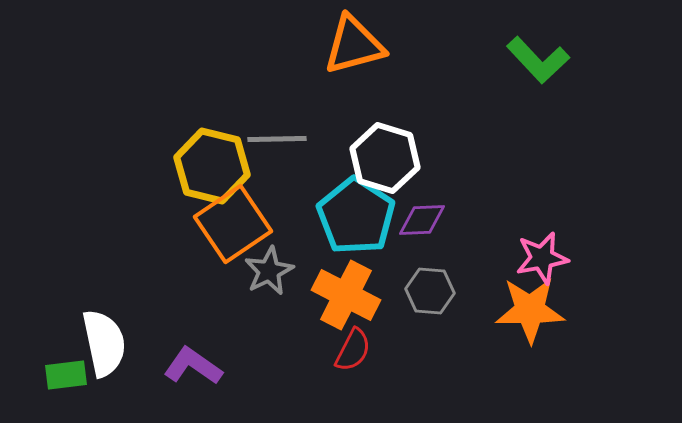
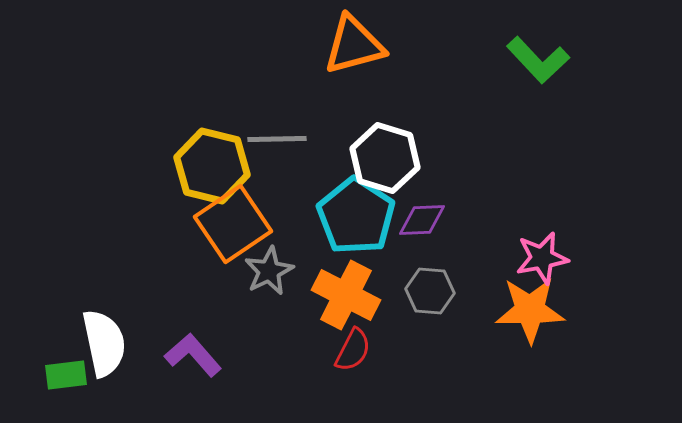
purple L-shape: moved 11 px up; rotated 14 degrees clockwise
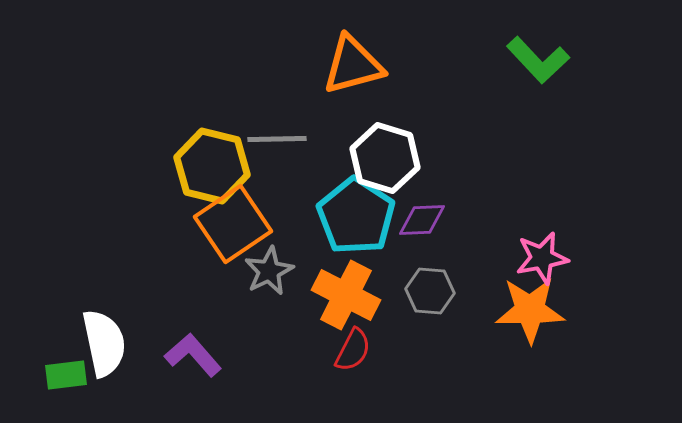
orange triangle: moved 1 px left, 20 px down
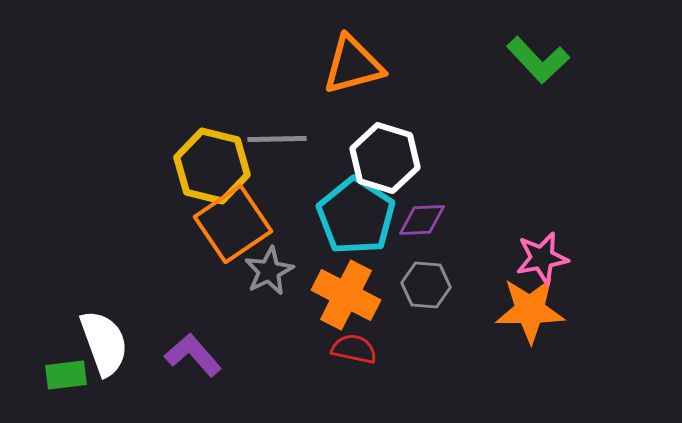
gray hexagon: moved 4 px left, 6 px up
white semicircle: rotated 8 degrees counterclockwise
red semicircle: moved 1 px right, 1 px up; rotated 105 degrees counterclockwise
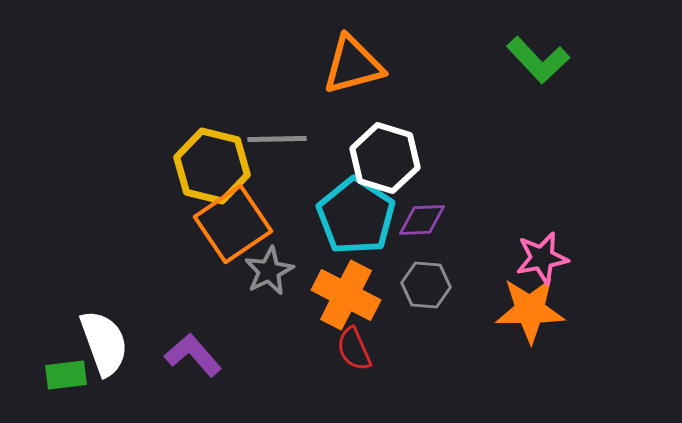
red semicircle: rotated 126 degrees counterclockwise
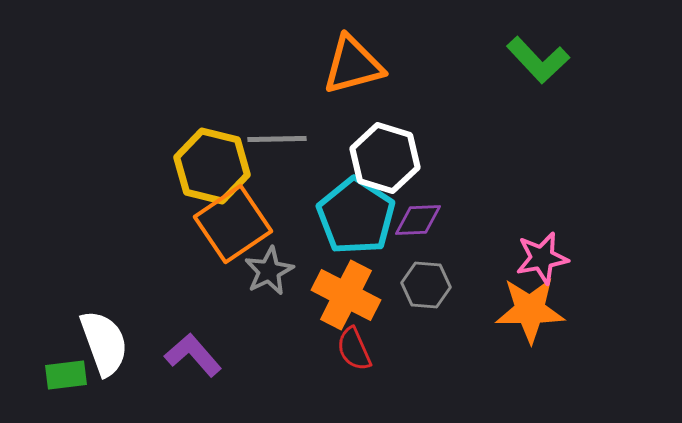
purple diamond: moved 4 px left
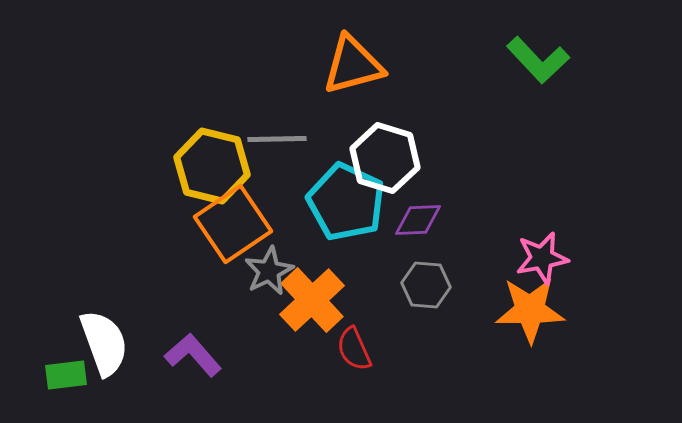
cyan pentagon: moved 10 px left, 14 px up; rotated 8 degrees counterclockwise
orange cross: moved 34 px left, 5 px down; rotated 20 degrees clockwise
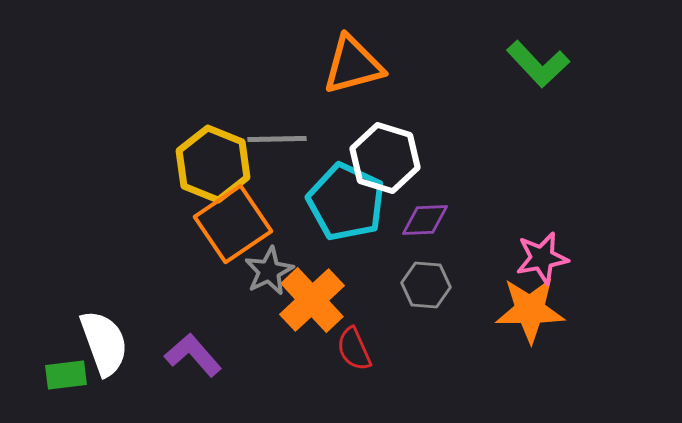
green L-shape: moved 4 px down
yellow hexagon: moved 1 px right, 2 px up; rotated 8 degrees clockwise
purple diamond: moved 7 px right
